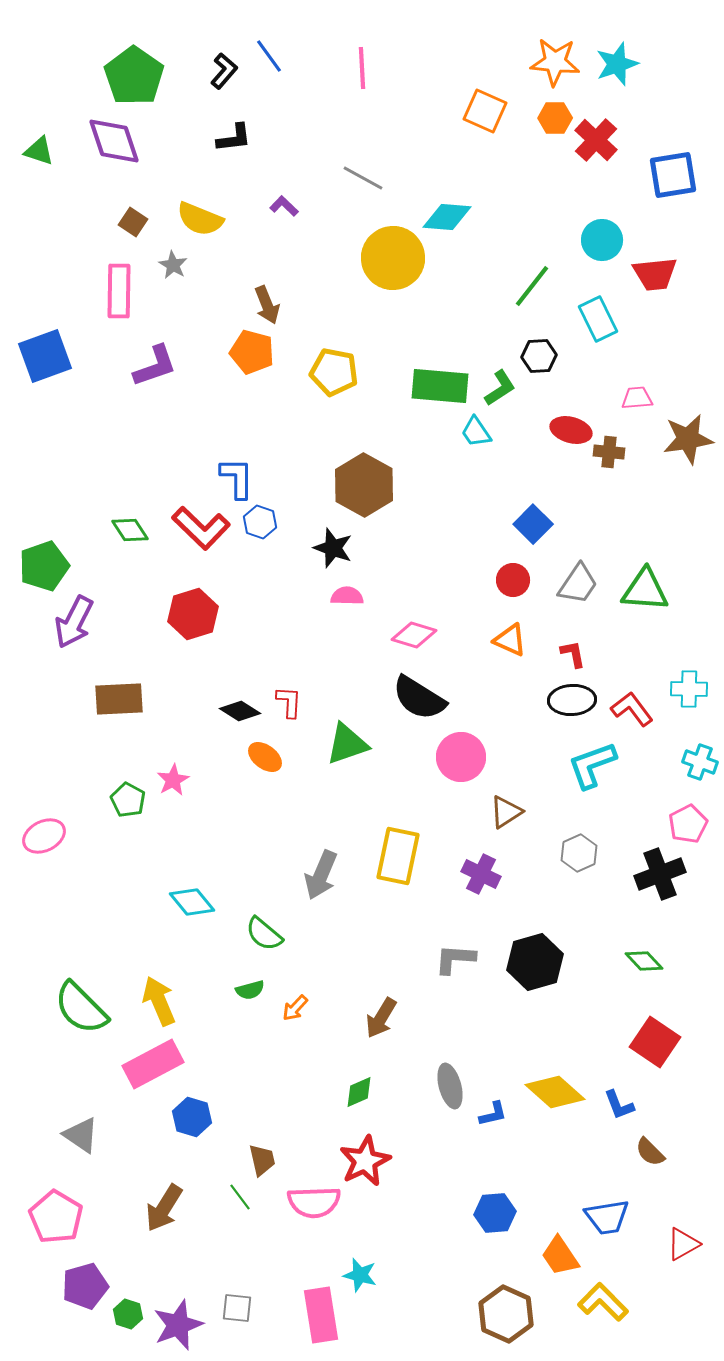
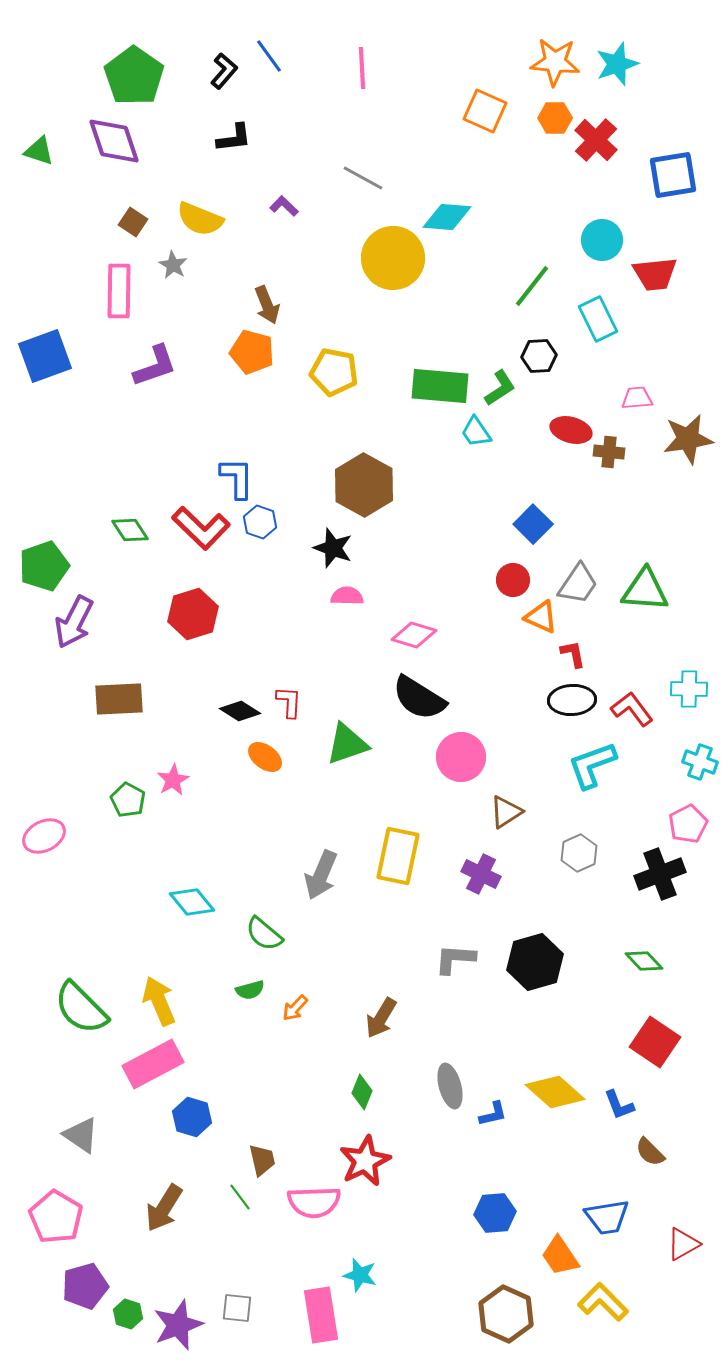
orange triangle at (510, 640): moved 31 px right, 23 px up
green diamond at (359, 1092): moved 3 px right; rotated 44 degrees counterclockwise
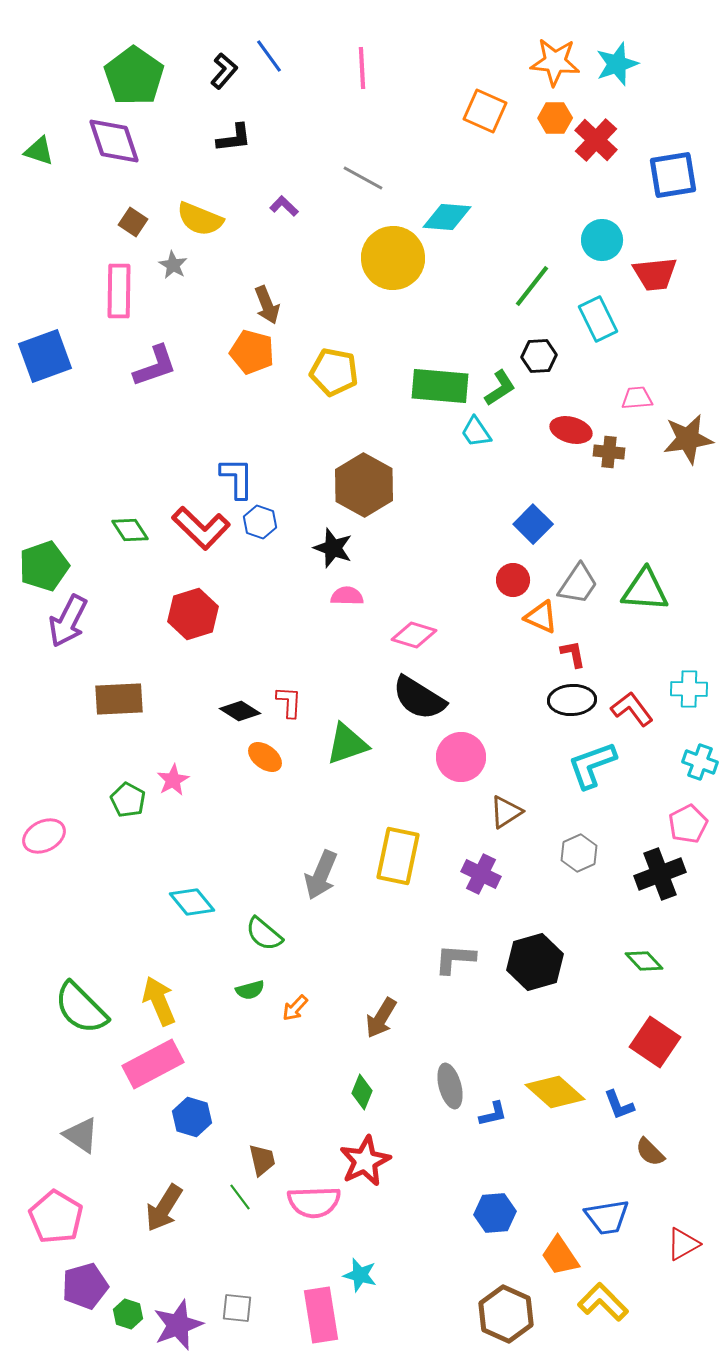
purple arrow at (74, 622): moved 6 px left, 1 px up
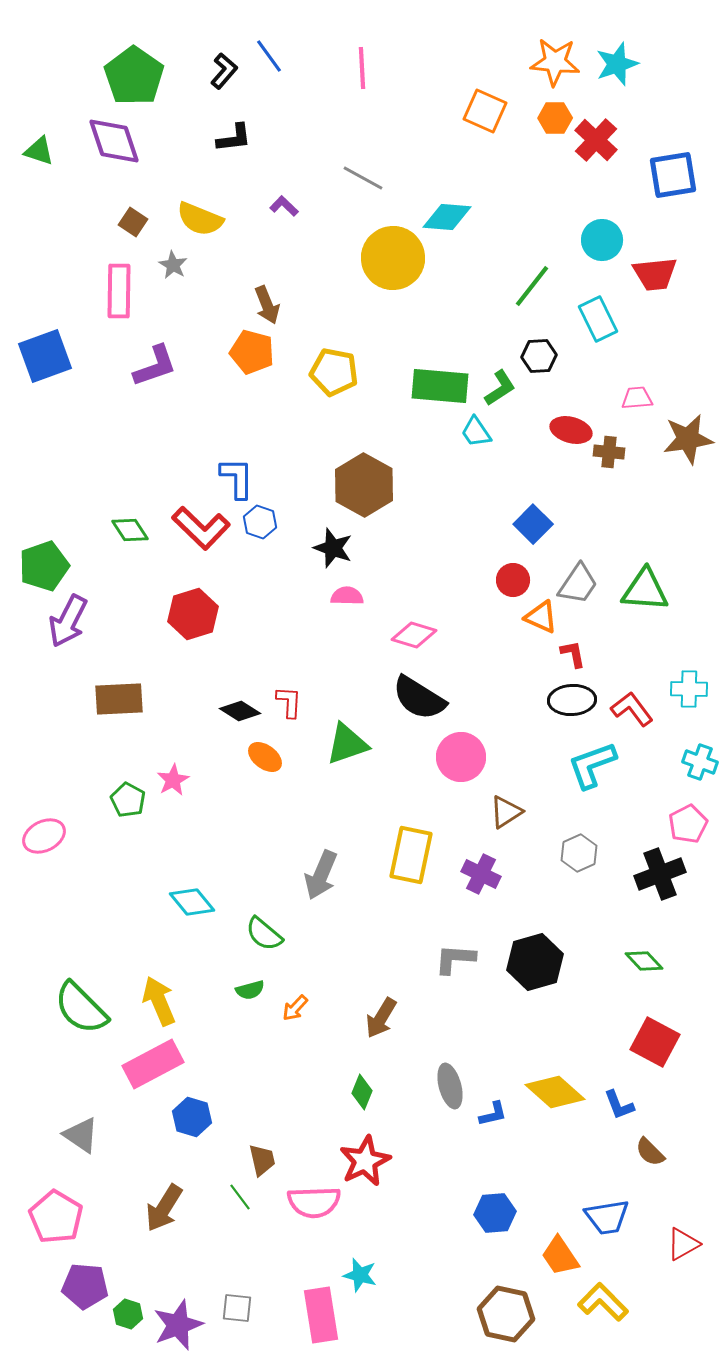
yellow rectangle at (398, 856): moved 13 px right, 1 px up
red square at (655, 1042): rotated 6 degrees counterclockwise
purple pentagon at (85, 1286): rotated 21 degrees clockwise
brown hexagon at (506, 1314): rotated 12 degrees counterclockwise
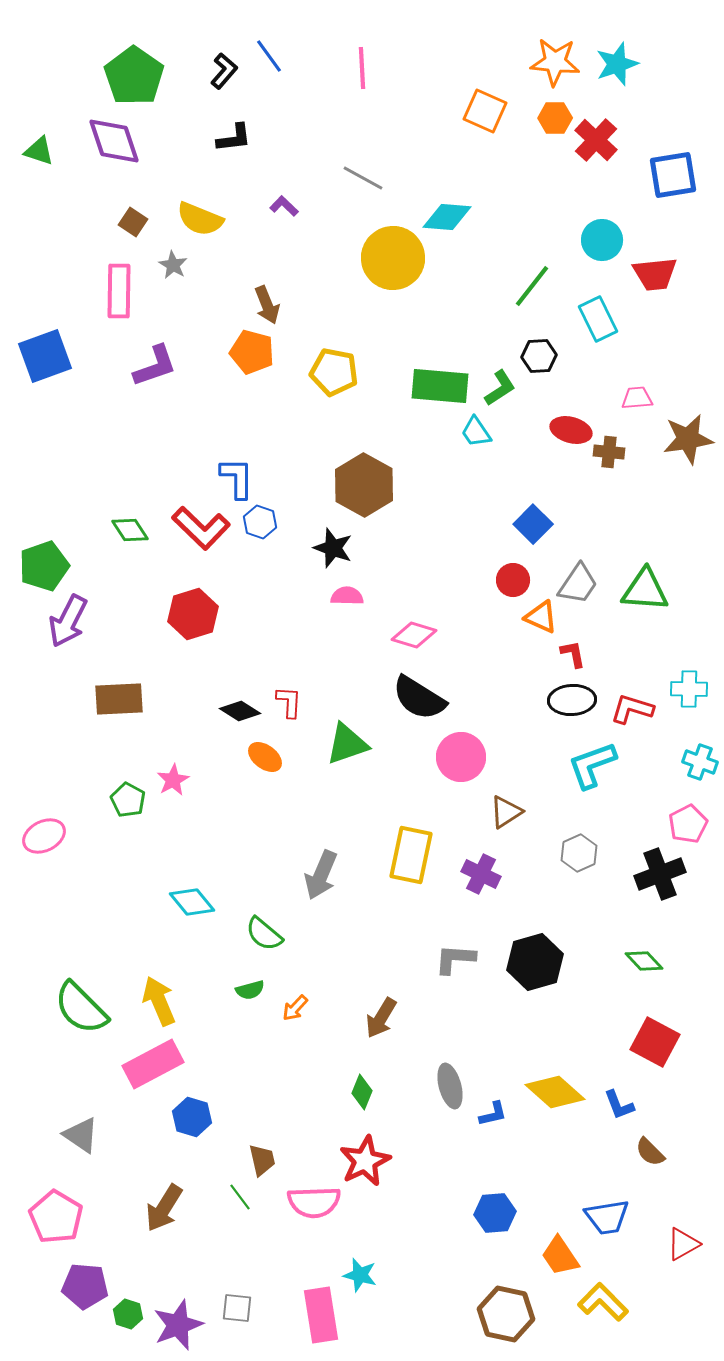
red L-shape at (632, 709): rotated 36 degrees counterclockwise
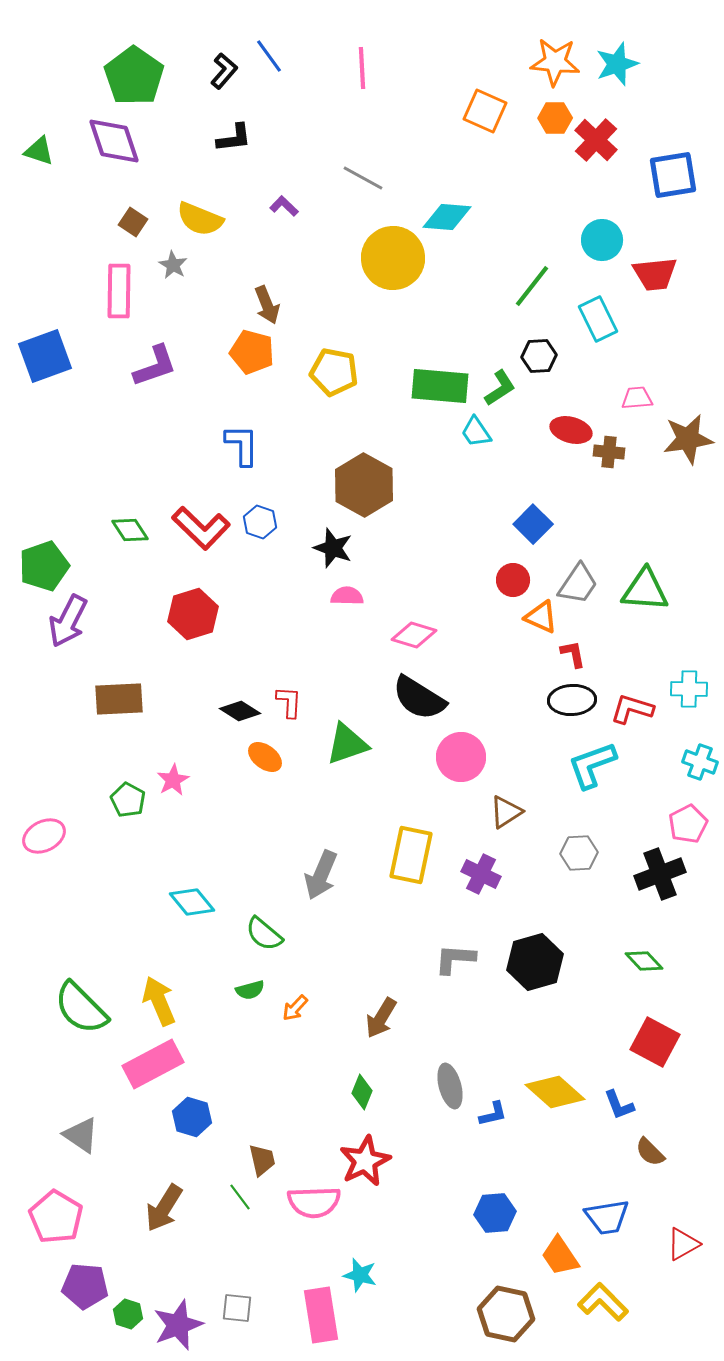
blue L-shape at (237, 478): moved 5 px right, 33 px up
gray hexagon at (579, 853): rotated 21 degrees clockwise
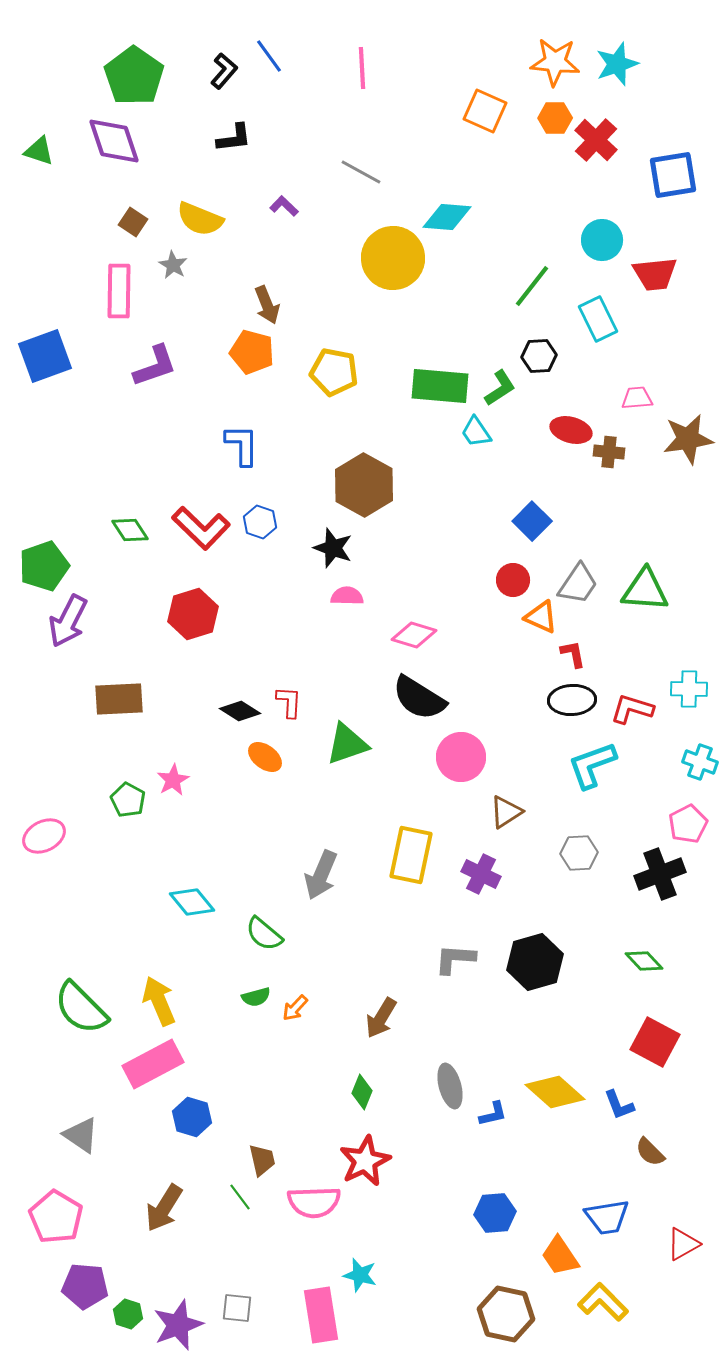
gray line at (363, 178): moved 2 px left, 6 px up
blue square at (533, 524): moved 1 px left, 3 px up
green semicircle at (250, 990): moved 6 px right, 7 px down
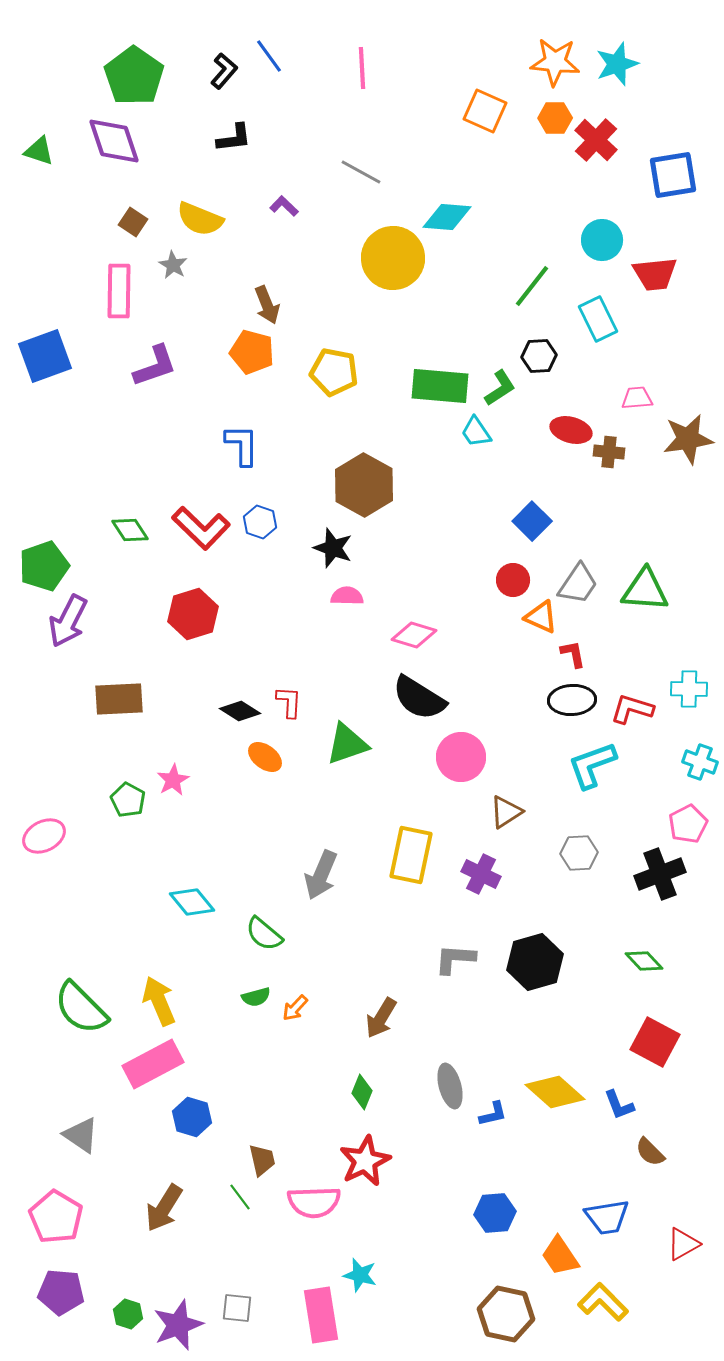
purple pentagon at (85, 1286): moved 24 px left, 6 px down
